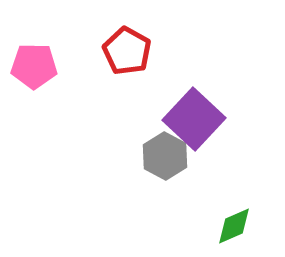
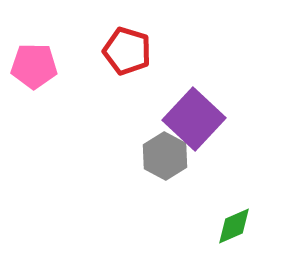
red pentagon: rotated 12 degrees counterclockwise
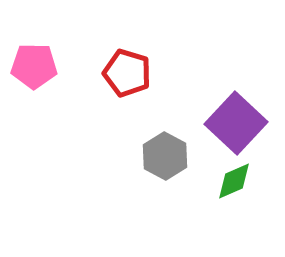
red pentagon: moved 22 px down
purple square: moved 42 px right, 4 px down
green diamond: moved 45 px up
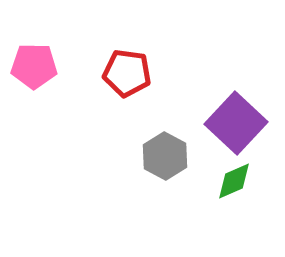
red pentagon: rotated 9 degrees counterclockwise
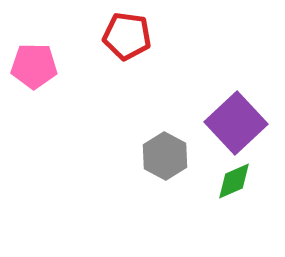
red pentagon: moved 37 px up
purple square: rotated 4 degrees clockwise
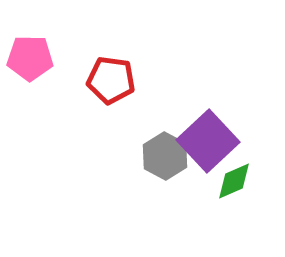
red pentagon: moved 16 px left, 44 px down
pink pentagon: moved 4 px left, 8 px up
purple square: moved 28 px left, 18 px down
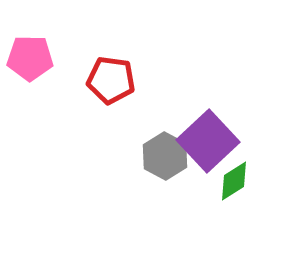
green diamond: rotated 9 degrees counterclockwise
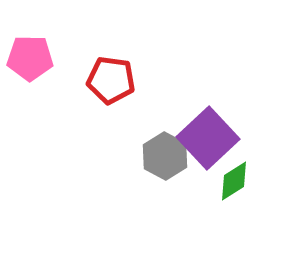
purple square: moved 3 px up
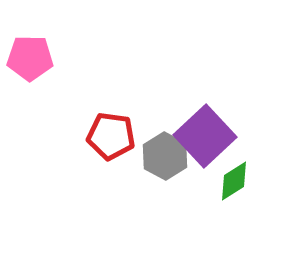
red pentagon: moved 56 px down
purple square: moved 3 px left, 2 px up
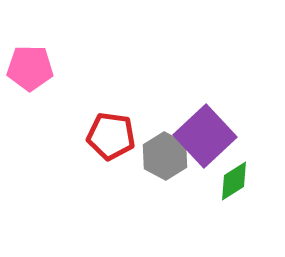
pink pentagon: moved 10 px down
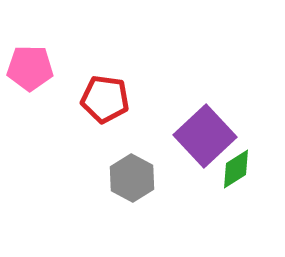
red pentagon: moved 6 px left, 37 px up
gray hexagon: moved 33 px left, 22 px down
green diamond: moved 2 px right, 12 px up
